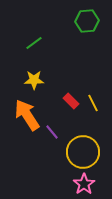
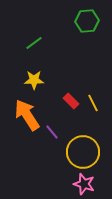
pink star: rotated 20 degrees counterclockwise
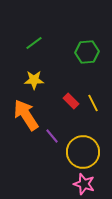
green hexagon: moved 31 px down
orange arrow: moved 1 px left
purple line: moved 4 px down
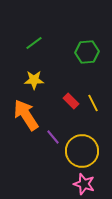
purple line: moved 1 px right, 1 px down
yellow circle: moved 1 px left, 1 px up
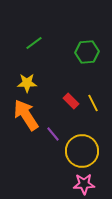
yellow star: moved 7 px left, 3 px down
purple line: moved 3 px up
pink star: rotated 20 degrees counterclockwise
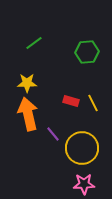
red rectangle: rotated 28 degrees counterclockwise
orange arrow: moved 2 px right, 1 px up; rotated 20 degrees clockwise
yellow circle: moved 3 px up
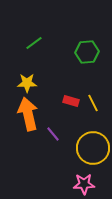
yellow circle: moved 11 px right
